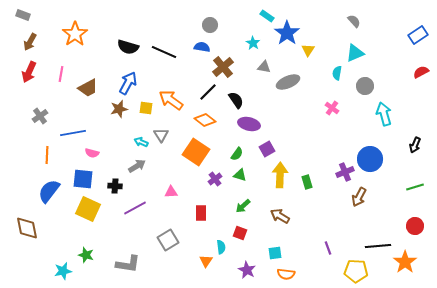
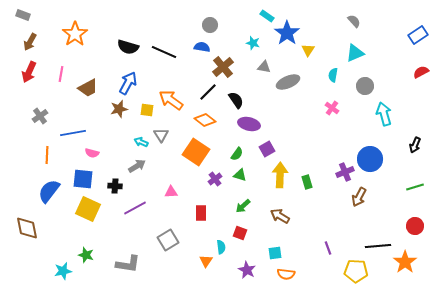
cyan star at (253, 43): rotated 16 degrees counterclockwise
cyan semicircle at (337, 73): moved 4 px left, 2 px down
yellow square at (146, 108): moved 1 px right, 2 px down
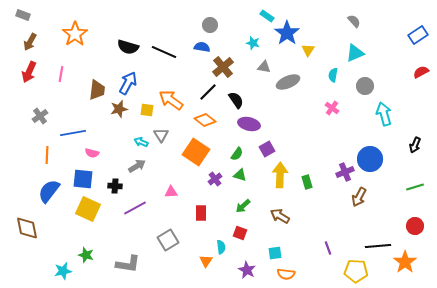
brown trapezoid at (88, 88): moved 9 px right, 2 px down; rotated 55 degrees counterclockwise
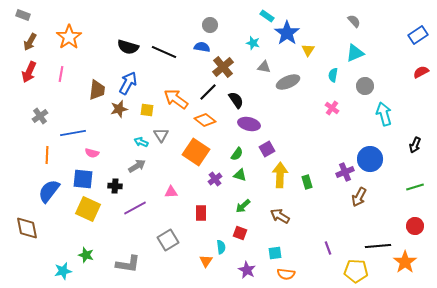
orange star at (75, 34): moved 6 px left, 3 px down
orange arrow at (171, 100): moved 5 px right, 1 px up
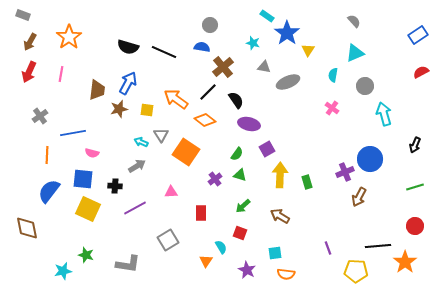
orange square at (196, 152): moved 10 px left
cyan semicircle at (221, 247): rotated 24 degrees counterclockwise
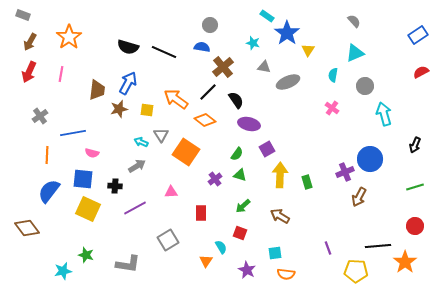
brown diamond at (27, 228): rotated 25 degrees counterclockwise
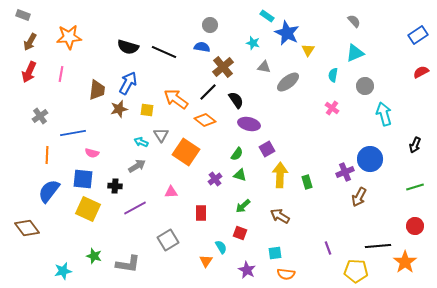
blue star at (287, 33): rotated 10 degrees counterclockwise
orange star at (69, 37): rotated 30 degrees clockwise
gray ellipse at (288, 82): rotated 15 degrees counterclockwise
green star at (86, 255): moved 8 px right, 1 px down
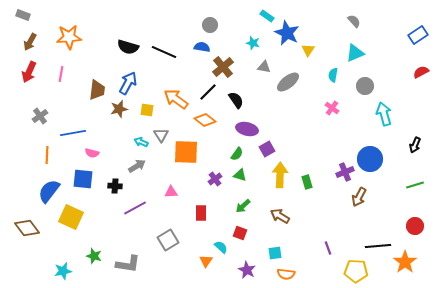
purple ellipse at (249, 124): moved 2 px left, 5 px down
orange square at (186, 152): rotated 32 degrees counterclockwise
green line at (415, 187): moved 2 px up
yellow square at (88, 209): moved 17 px left, 8 px down
cyan semicircle at (221, 247): rotated 16 degrees counterclockwise
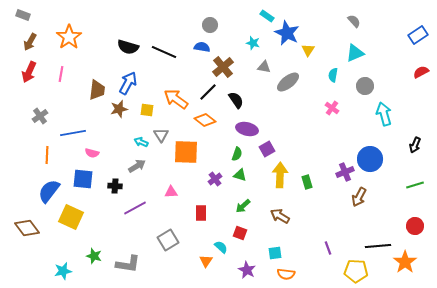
orange star at (69, 37): rotated 30 degrees counterclockwise
green semicircle at (237, 154): rotated 16 degrees counterclockwise
